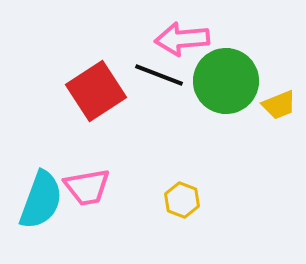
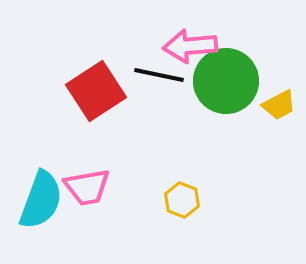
pink arrow: moved 8 px right, 7 px down
black line: rotated 9 degrees counterclockwise
yellow trapezoid: rotated 6 degrees counterclockwise
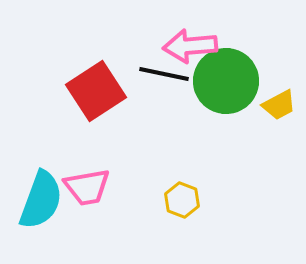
black line: moved 5 px right, 1 px up
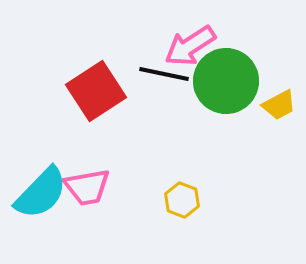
pink arrow: rotated 28 degrees counterclockwise
cyan semicircle: moved 7 px up; rotated 24 degrees clockwise
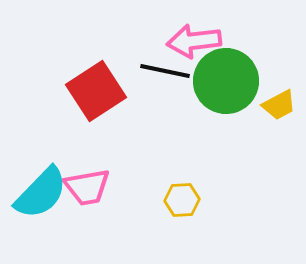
pink arrow: moved 4 px right, 5 px up; rotated 26 degrees clockwise
black line: moved 1 px right, 3 px up
yellow hexagon: rotated 24 degrees counterclockwise
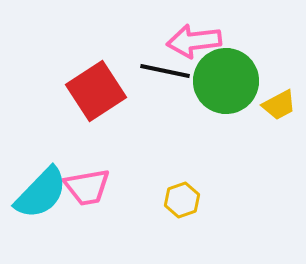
yellow hexagon: rotated 16 degrees counterclockwise
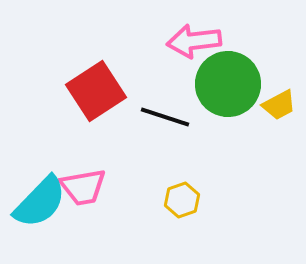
black line: moved 46 px down; rotated 6 degrees clockwise
green circle: moved 2 px right, 3 px down
pink trapezoid: moved 4 px left
cyan semicircle: moved 1 px left, 9 px down
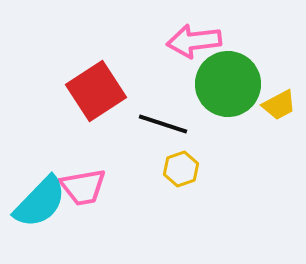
black line: moved 2 px left, 7 px down
yellow hexagon: moved 1 px left, 31 px up
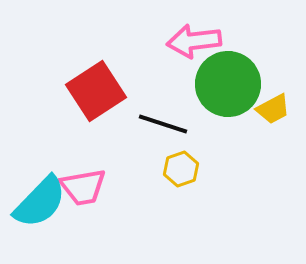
yellow trapezoid: moved 6 px left, 4 px down
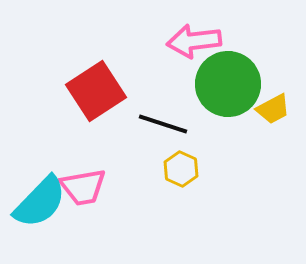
yellow hexagon: rotated 16 degrees counterclockwise
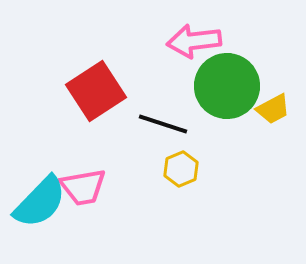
green circle: moved 1 px left, 2 px down
yellow hexagon: rotated 12 degrees clockwise
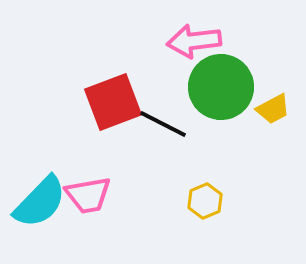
green circle: moved 6 px left, 1 px down
red square: moved 17 px right, 11 px down; rotated 12 degrees clockwise
black line: rotated 9 degrees clockwise
yellow hexagon: moved 24 px right, 32 px down
pink trapezoid: moved 5 px right, 8 px down
